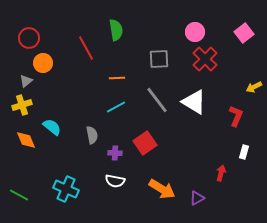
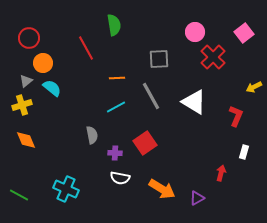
green semicircle: moved 2 px left, 5 px up
red cross: moved 8 px right, 2 px up
gray line: moved 6 px left, 4 px up; rotated 8 degrees clockwise
cyan semicircle: moved 39 px up
white semicircle: moved 5 px right, 3 px up
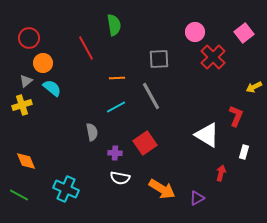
white triangle: moved 13 px right, 33 px down
gray semicircle: moved 3 px up
orange diamond: moved 21 px down
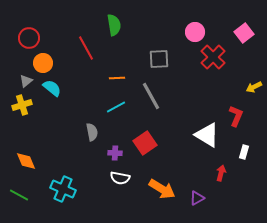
cyan cross: moved 3 px left
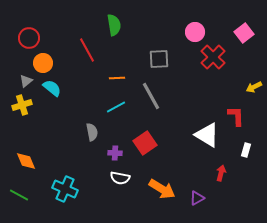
red line: moved 1 px right, 2 px down
red L-shape: rotated 25 degrees counterclockwise
white rectangle: moved 2 px right, 2 px up
cyan cross: moved 2 px right
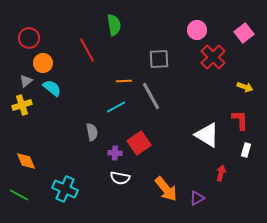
pink circle: moved 2 px right, 2 px up
orange line: moved 7 px right, 3 px down
yellow arrow: moved 9 px left; rotated 133 degrees counterclockwise
red L-shape: moved 4 px right, 4 px down
red square: moved 6 px left
orange arrow: moved 4 px right; rotated 20 degrees clockwise
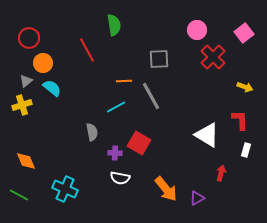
red square: rotated 25 degrees counterclockwise
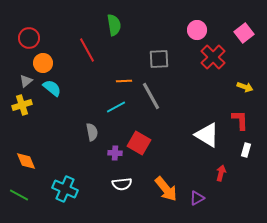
white semicircle: moved 2 px right, 6 px down; rotated 18 degrees counterclockwise
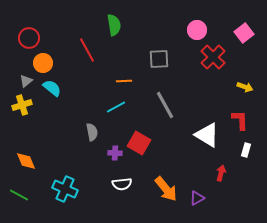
gray line: moved 14 px right, 9 px down
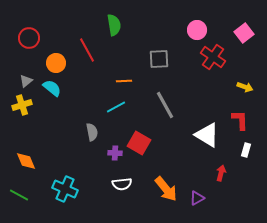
red cross: rotated 10 degrees counterclockwise
orange circle: moved 13 px right
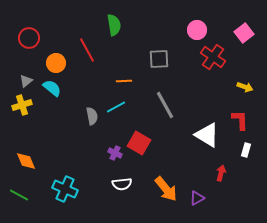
gray semicircle: moved 16 px up
purple cross: rotated 24 degrees clockwise
